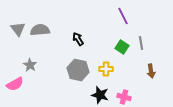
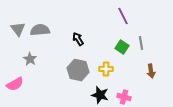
gray star: moved 6 px up
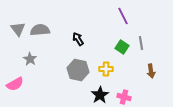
black star: rotated 24 degrees clockwise
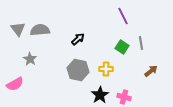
black arrow: rotated 80 degrees clockwise
brown arrow: rotated 120 degrees counterclockwise
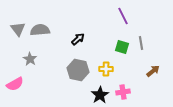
green square: rotated 16 degrees counterclockwise
brown arrow: moved 2 px right
pink cross: moved 1 px left, 5 px up; rotated 24 degrees counterclockwise
